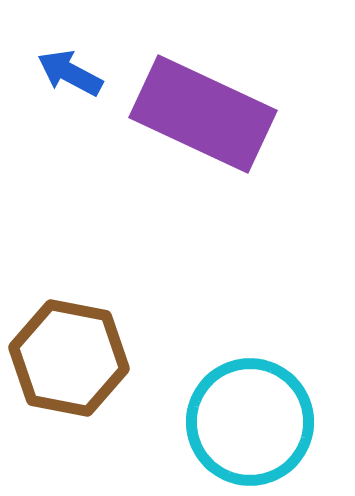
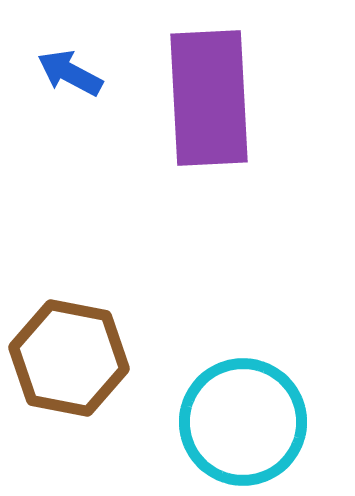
purple rectangle: moved 6 px right, 16 px up; rotated 62 degrees clockwise
cyan circle: moved 7 px left
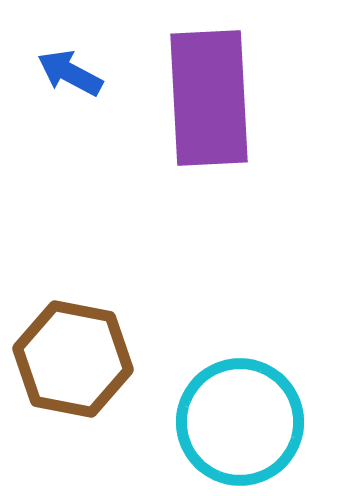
brown hexagon: moved 4 px right, 1 px down
cyan circle: moved 3 px left
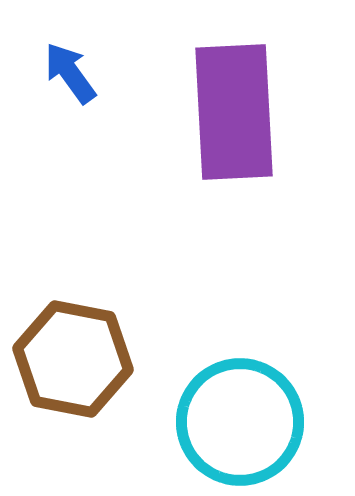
blue arrow: rotated 26 degrees clockwise
purple rectangle: moved 25 px right, 14 px down
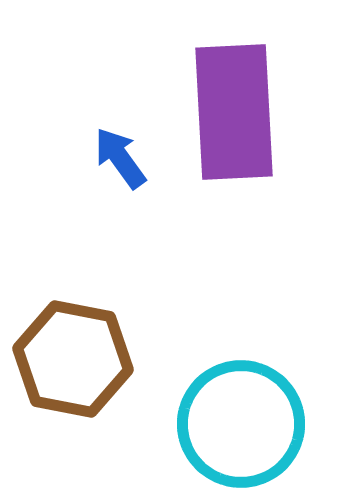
blue arrow: moved 50 px right, 85 px down
cyan circle: moved 1 px right, 2 px down
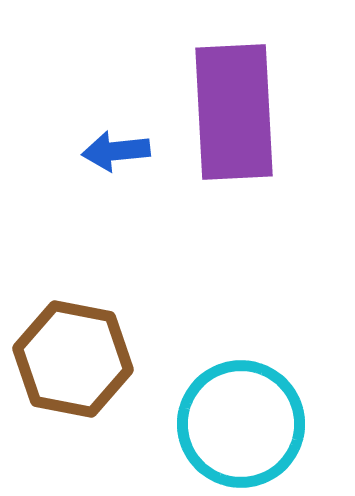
blue arrow: moved 4 px left, 7 px up; rotated 60 degrees counterclockwise
